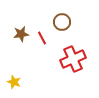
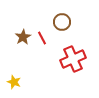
brown star: moved 2 px right, 3 px down; rotated 21 degrees counterclockwise
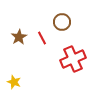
brown star: moved 4 px left
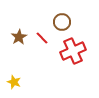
red line: rotated 16 degrees counterclockwise
red cross: moved 8 px up
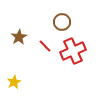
red line: moved 3 px right, 8 px down
yellow star: rotated 24 degrees clockwise
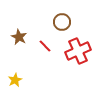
brown star: rotated 14 degrees counterclockwise
red cross: moved 5 px right
yellow star: moved 1 px right, 2 px up
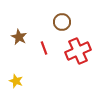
red line: moved 1 px left, 2 px down; rotated 24 degrees clockwise
yellow star: moved 1 px right, 1 px down; rotated 24 degrees counterclockwise
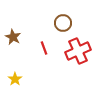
brown circle: moved 1 px right, 1 px down
brown star: moved 6 px left
yellow star: moved 1 px left, 2 px up; rotated 16 degrees clockwise
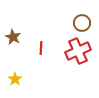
brown circle: moved 19 px right
red line: moved 3 px left; rotated 24 degrees clockwise
